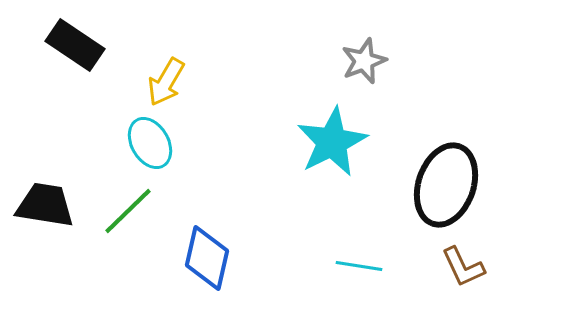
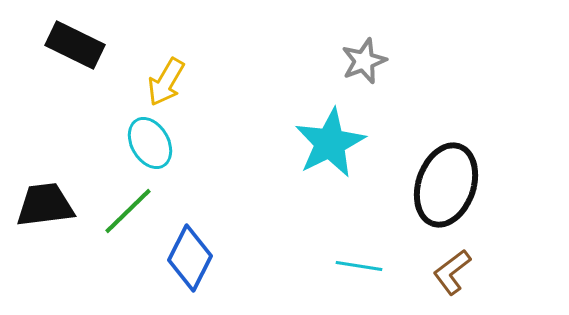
black rectangle: rotated 8 degrees counterclockwise
cyan star: moved 2 px left, 1 px down
black trapezoid: rotated 16 degrees counterclockwise
blue diamond: moved 17 px left; rotated 14 degrees clockwise
brown L-shape: moved 11 px left, 5 px down; rotated 78 degrees clockwise
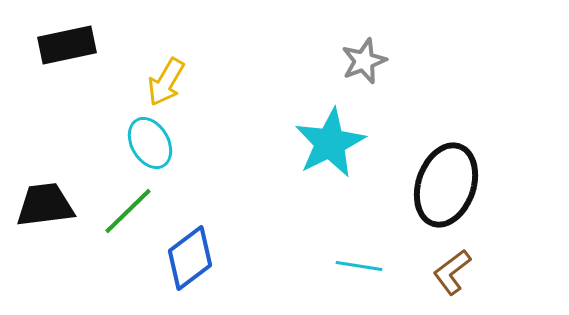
black rectangle: moved 8 px left; rotated 38 degrees counterclockwise
blue diamond: rotated 26 degrees clockwise
